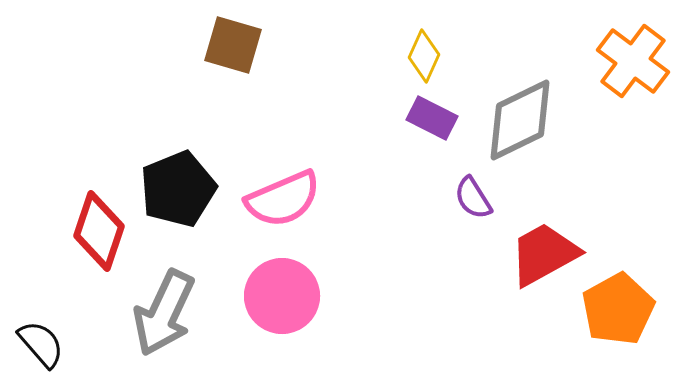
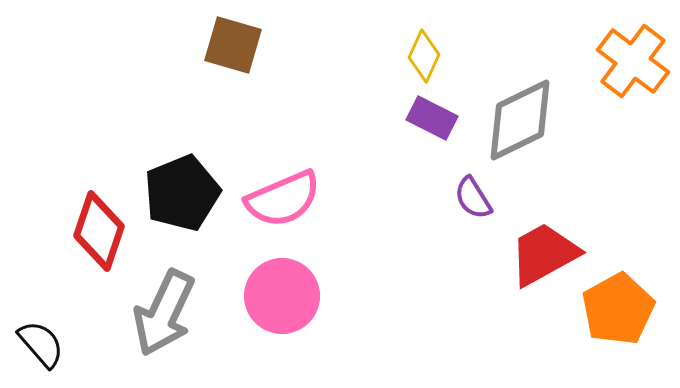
black pentagon: moved 4 px right, 4 px down
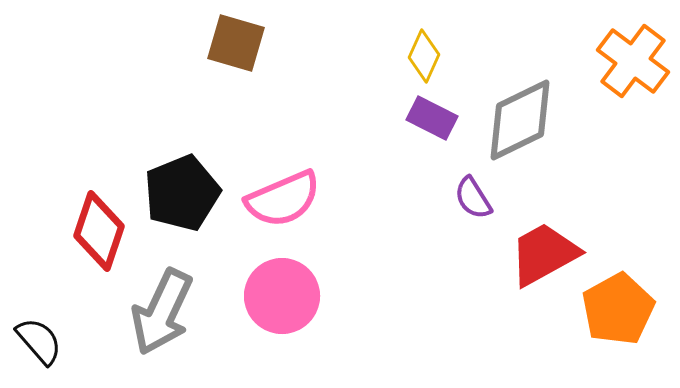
brown square: moved 3 px right, 2 px up
gray arrow: moved 2 px left, 1 px up
black semicircle: moved 2 px left, 3 px up
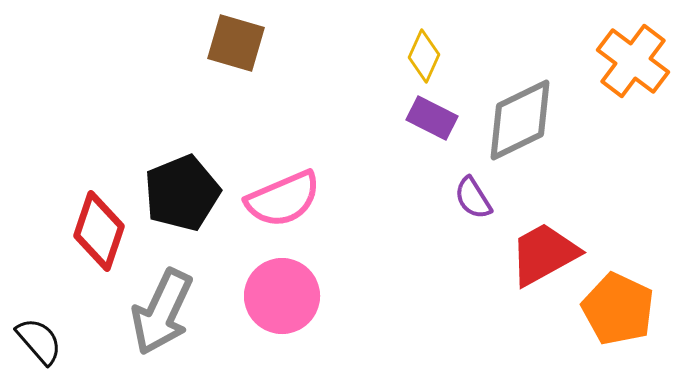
orange pentagon: rotated 18 degrees counterclockwise
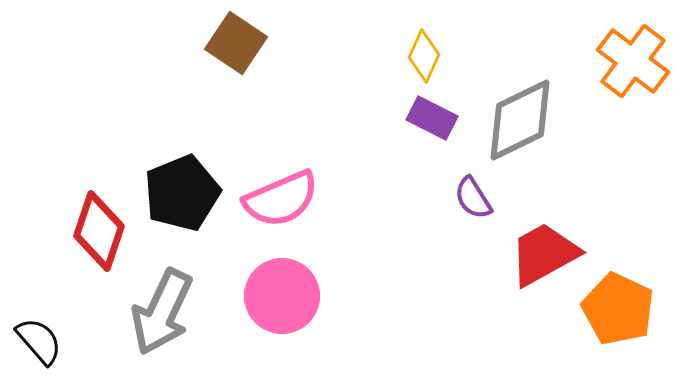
brown square: rotated 18 degrees clockwise
pink semicircle: moved 2 px left
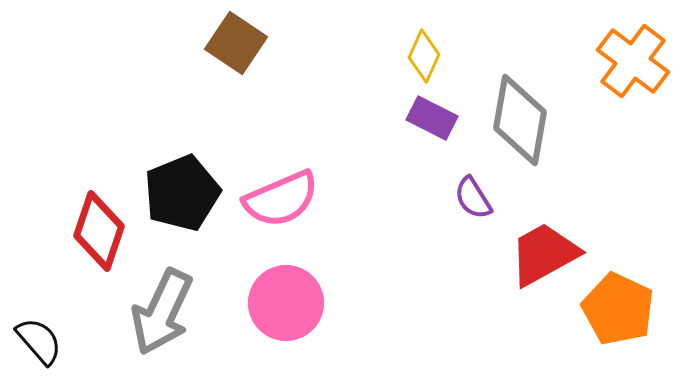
gray diamond: rotated 54 degrees counterclockwise
pink circle: moved 4 px right, 7 px down
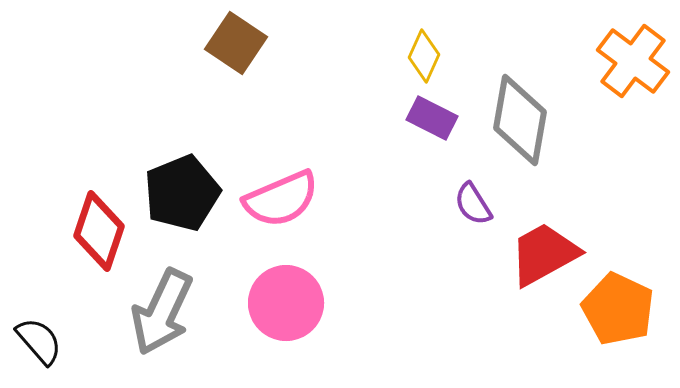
purple semicircle: moved 6 px down
